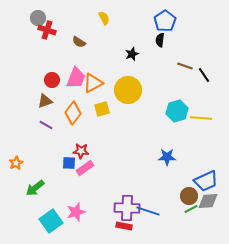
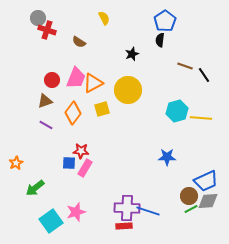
pink rectangle: rotated 24 degrees counterclockwise
red rectangle: rotated 14 degrees counterclockwise
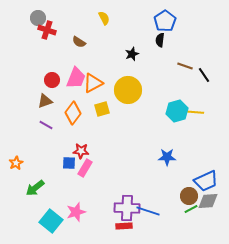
yellow line: moved 8 px left, 6 px up
cyan square: rotated 15 degrees counterclockwise
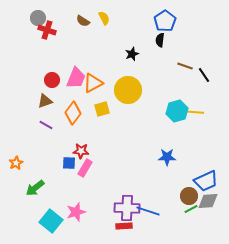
brown semicircle: moved 4 px right, 21 px up
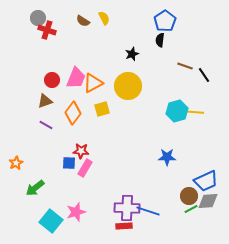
yellow circle: moved 4 px up
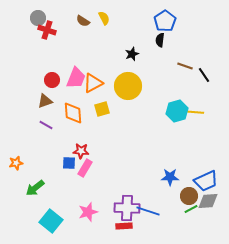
orange diamond: rotated 40 degrees counterclockwise
blue star: moved 3 px right, 20 px down
orange star: rotated 16 degrees clockwise
pink star: moved 12 px right
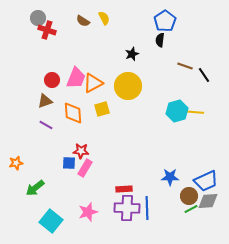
blue line: moved 1 px left, 3 px up; rotated 70 degrees clockwise
red rectangle: moved 37 px up
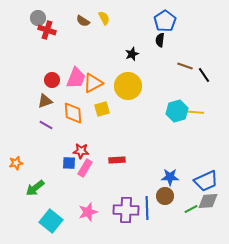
red rectangle: moved 7 px left, 29 px up
brown circle: moved 24 px left
purple cross: moved 1 px left, 2 px down
